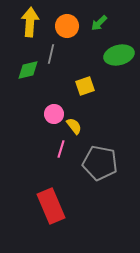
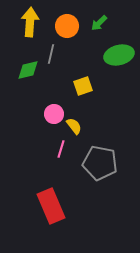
yellow square: moved 2 px left
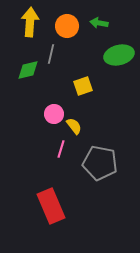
green arrow: rotated 54 degrees clockwise
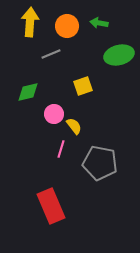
gray line: rotated 54 degrees clockwise
green diamond: moved 22 px down
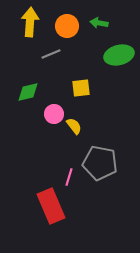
yellow square: moved 2 px left, 2 px down; rotated 12 degrees clockwise
pink line: moved 8 px right, 28 px down
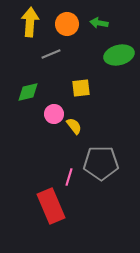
orange circle: moved 2 px up
gray pentagon: moved 1 px right; rotated 12 degrees counterclockwise
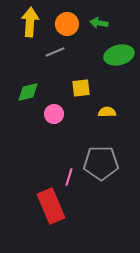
gray line: moved 4 px right, 2 px up
yellow semicircle: moved 33 px right, 14 px up; rotated 54 degrees counterclockwise
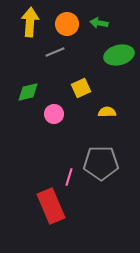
yellow square: rotated 18 degrees counterclockwise
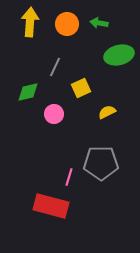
gray line: moved 15 px down; rotated 42 degrees counterclockwise
yellow semicircle: rotated 24 degrees counterclockwise
red rectangle: rotated 52 degrees counterclockwise
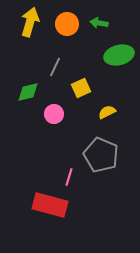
yellow arrow: rotated 12 degrees clockwise
gray pentagon: moved 8 px up; rotated 24 degrees clockwise
red rectangle: moved 1 px left, 1 px up
